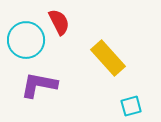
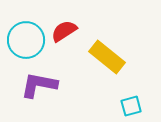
red semicircle: moved 5 px right, 9 px down; rotated 96 degrees counterclockwise
yellow rectangle: moved 1 px left, 1 px up; rotated 9 degrees counterclockwise
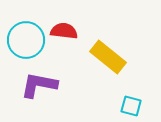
red semicircle: rotated 40 degrees clockwise
yellow rectangle: moved 1 px right
cyan square: rotated 30 degrees clockwise
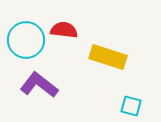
red semicircle: moved 1 px up
yellow rectangle: rotated 21 degrees counterclockwise
purple L-shape: rotated 27 degrees clockwise
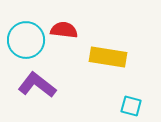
yellow rectangle: rotated 9 degrees counterclockwise
purple L-shape: moved 2 px left
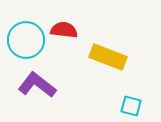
yellow rectangle: rotated 12 degrees clockwise
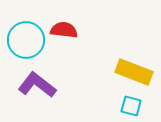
yellow rectangle: moved 26 px right, 15 px down
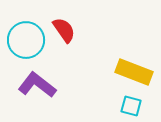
red semicircle: rotated 48 degrees clockwise
